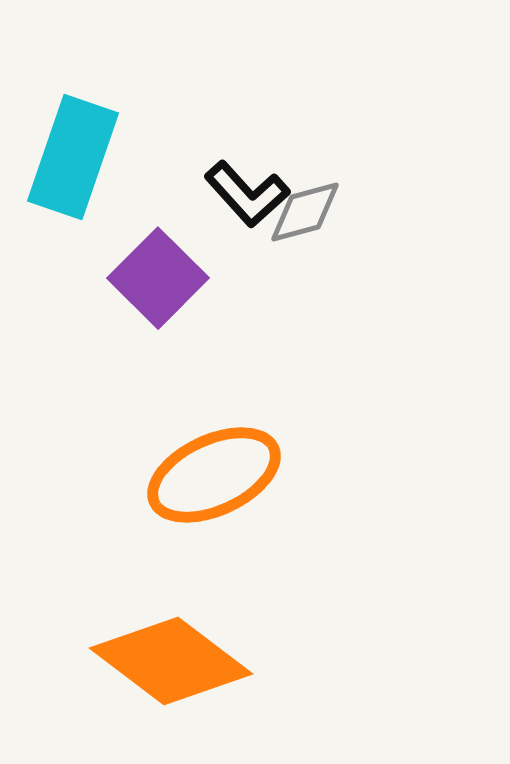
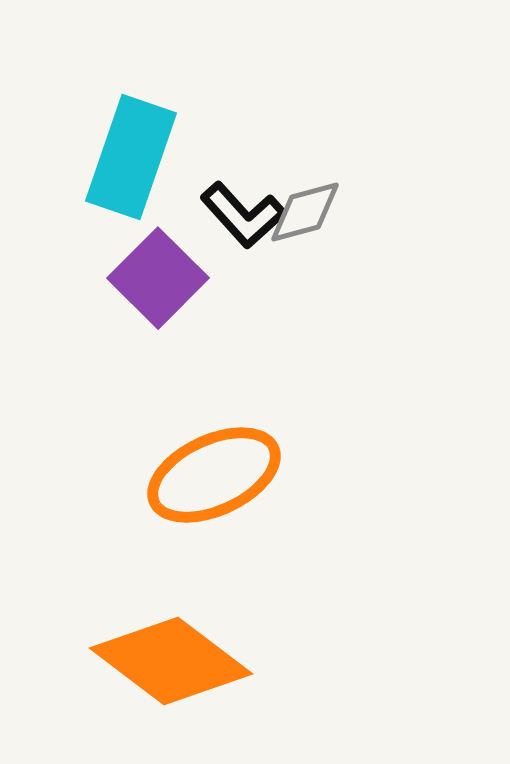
cyan rectangle: moved 58 px right
black L-shape: moved 4 px left, 21 px down
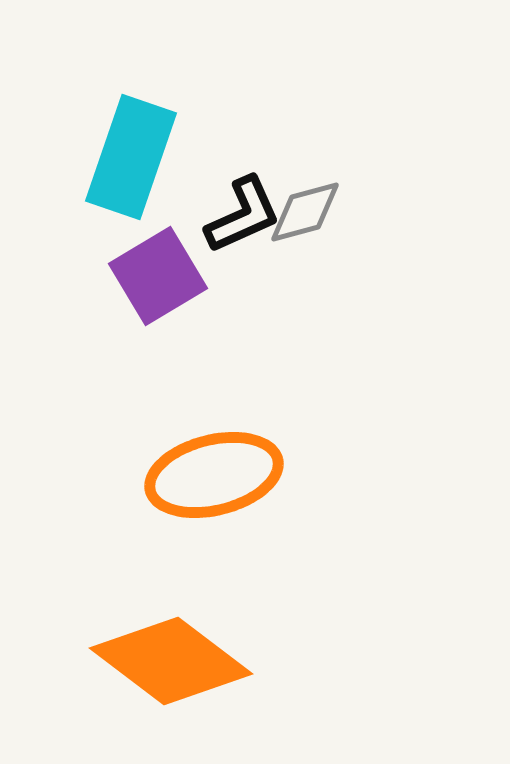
black L-shape: rotated 72 degrees counterclockwise
purple square: moved 2 px up; rotated 14 degrees clockwise
orange ellipse: rotated 11 degrees clockwise
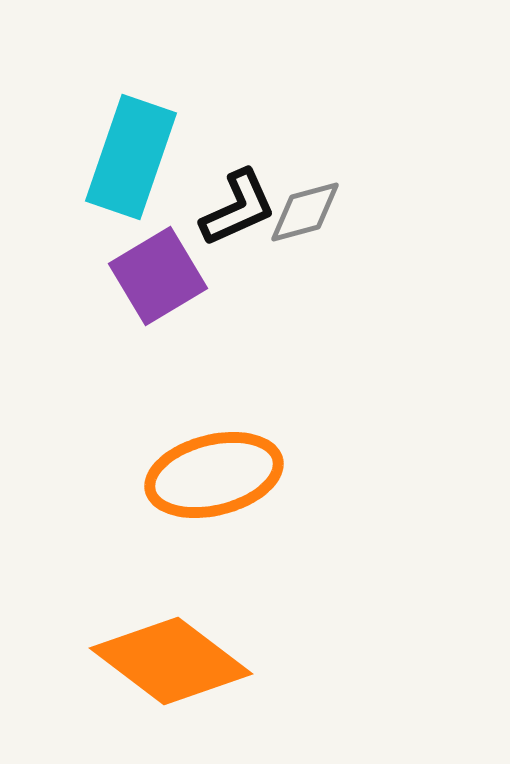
black L-shape: moved 5 px left, 7 px up
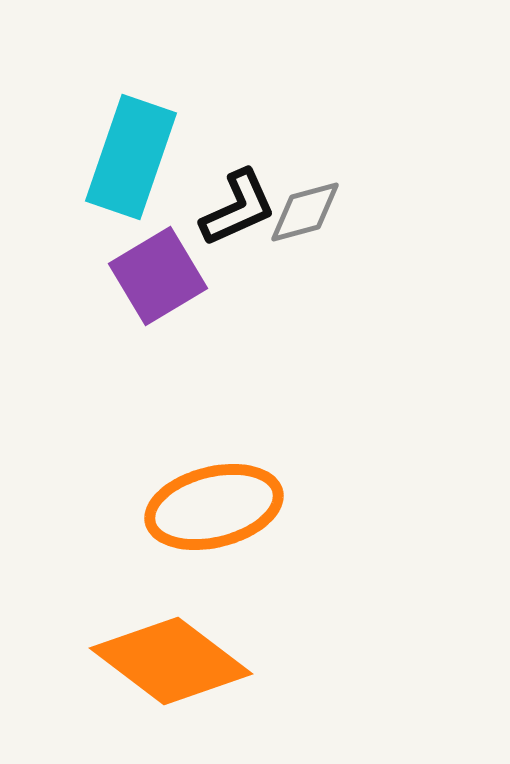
orange ellipse: moved 32 px down
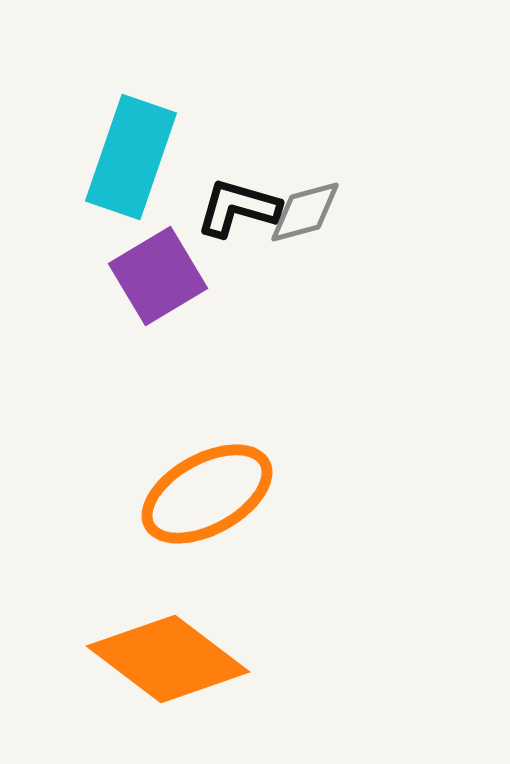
black L-shape: rotated 140 degrees counterclockwise
orange ellipse: moved 7 px left, 13 px up; rotated 15 degrees counterclockwise
orange diamond: moved 3 px left, 2 px up
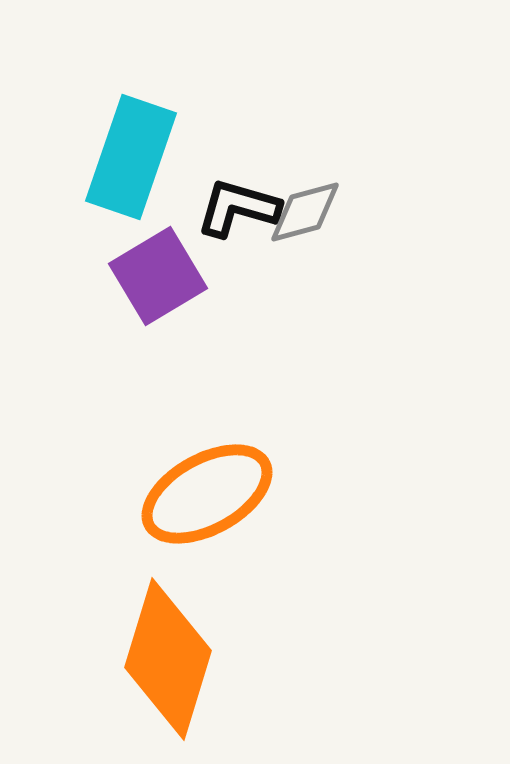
orange diamond: rotated 70 degrees clockwise
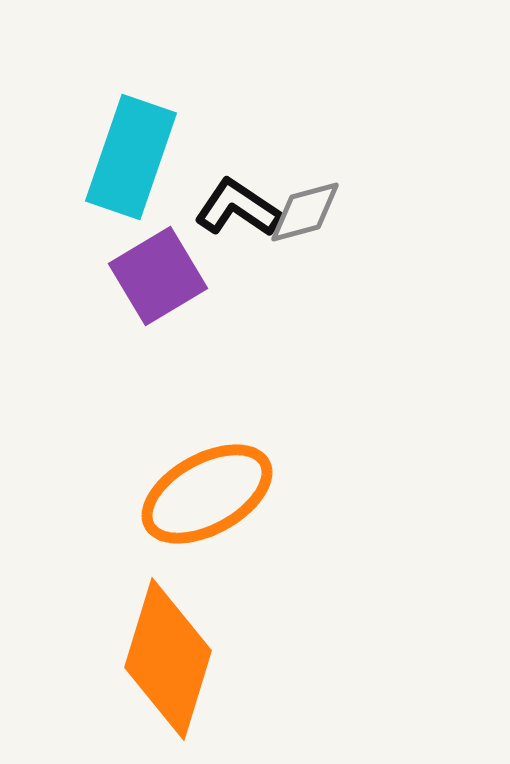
black L-shape: rotated 18 degrees clockwise
